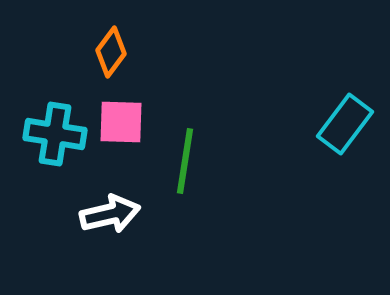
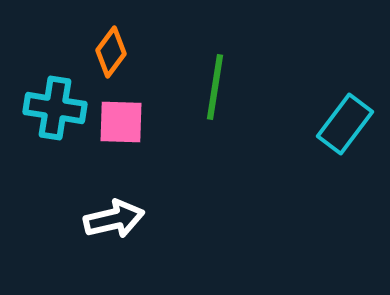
cyan cross: moved 26 px up
green line: moved 30 px right, 74 px up
white arrow: moved 4 px right, 5 px down
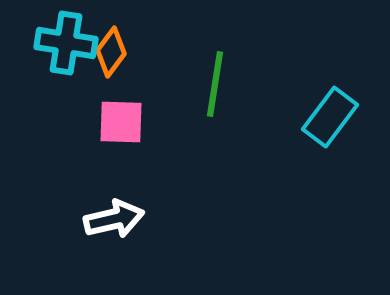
green line: moved 3 px up
cyan cross: moved 11 px right, 65 px up
cyan rectangle: moved 15 px left, 7 px up
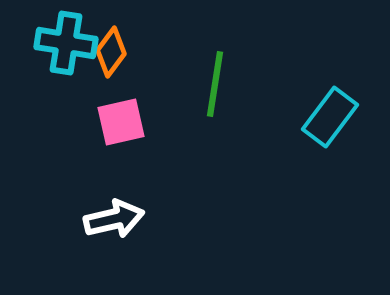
pink square: rotated 15 degrees counterclockwise
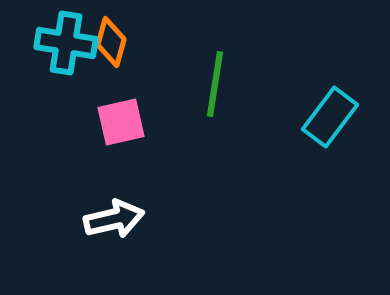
orange diamond: moved 10 px up; rotated 21 degrees counterclockwise
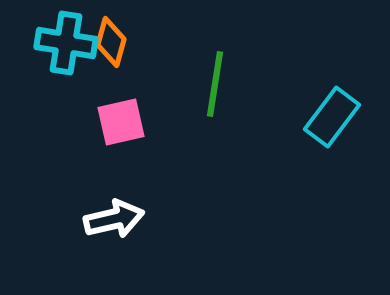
cyan rectangle: moved 2 px right
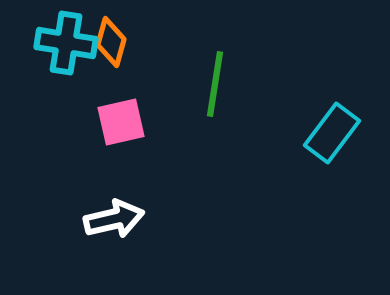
cyan rectangle: moved 16 px down
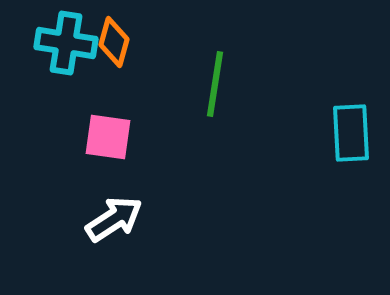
orange diamond: moved 3 px right
pink square: moved 13 px left, 15 px down; rotated 21 degrees clockwise
cyan rectangle: moved 19 px right; rotated 40 degrees counterclockwise
white arrow: rotated 20 degrees counterclockwise
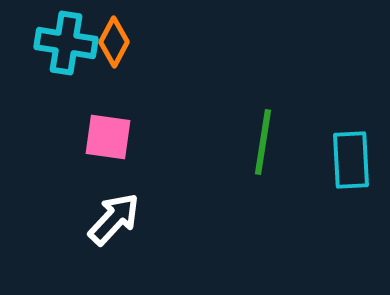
orange diamond: rotated 12 degrees clockwise
green line: moved 48 px right, 58 px down
cyan rectangle: moved 27 px down
white arrow: rotated 14 degrees counterclockwise
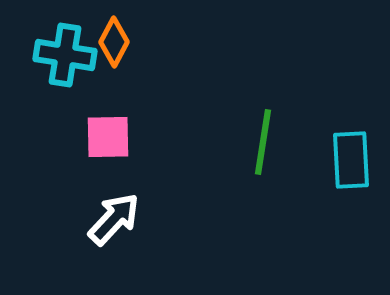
cyan cross: moved 1 px left, 12 px down
pink square: rotated 9 degrees counterclockwise
